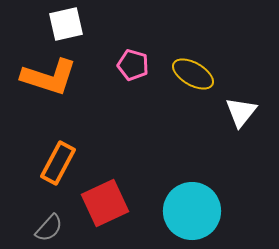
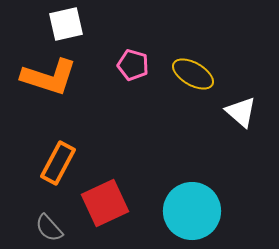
white triangle: rotated 28 degrees counterclockwise
gray semicircle: rotated 96 degrees clockwise
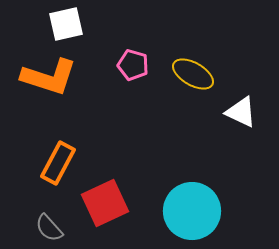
white triangle: rotated 16 degrees counterclockwise
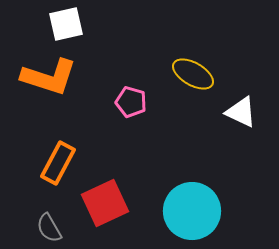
pink pentagon: moved 2 px left, 37 px down
gray semicircle: rotated 12 degrees clockwise
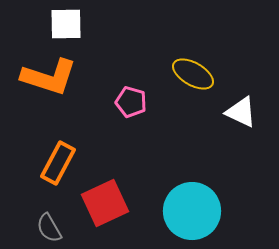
white square: rotated 12 degrees clockwise
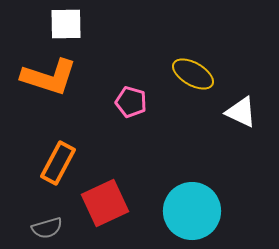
gray semicircle: moved 2 px left; rotated 76 degrees counterclockwise
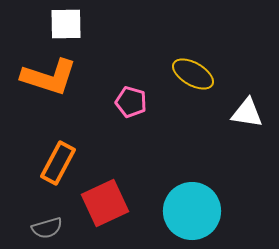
white triangle: moved 6 px right, 1 px down; rotated 16 degrees counterclockwise
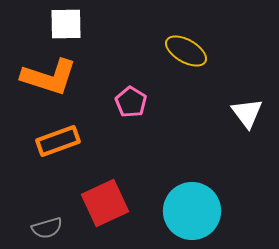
yellow ellipse: moved 7 px left, 23 px up
pink pentagon: rotated 16 degrees clockwise
white triangle: rotated 44 degrees clockwise
orange rectangle: moved 22 px up; rotated 42 degrees clockwise
